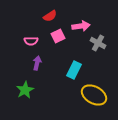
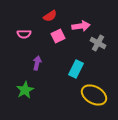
pink semicircle: moved 7 px left, 7 px up
cyan rectangle: moved 2 px right, 1 px up
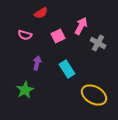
red semicircle: moved 9 px left, 3 px up
pink arrow: rotated 54 degrees counterclockwise
pink semicircle: moved 1 px right, 1 px down; rotated 16 degrees clockwise
cyan rectangle: moved 9 px left; rotated 60 degrees counterclockwise
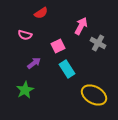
pink square: moved 10 px down
purple arrow: moved 3 px left; rotated 40 degrees clockwise
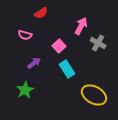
pink square: moved 1 px right; rotated 16 degrees counterclockwise
